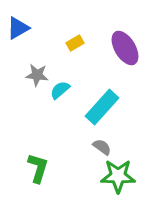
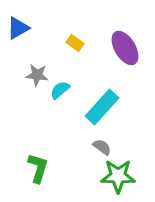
yellow rectangle: rotated 66 degrees clockwise
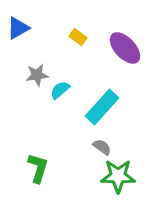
yellow rectangle: moved 3 px right, 6 px up
purple ellipse: rotated 12 degrees counterclockwise
gray star: rotated 15 degrees counterclockwise
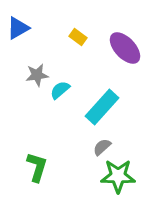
gray semicircle: rotated 78 degrees counterclockwise
green L-shape: moved 1 px left, 1 px up
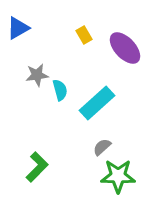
yellow rectangle: moved 6 px right, 2 px up; rotated 24 degrees clockwise
cyan semicircle: rotated 115 degrees clockwise
cyan rectangle: moved 5 px left, 4 px up; rotated 6 degrees clockwise
green L-shape: rotated 28 degrees clockwise
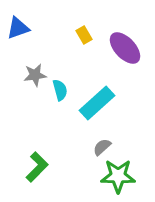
blue triangle: rotated 10 degrees clockwise
gray star: moved 2 px left
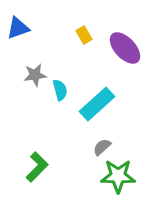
cyan rectangle: moved 1 px down
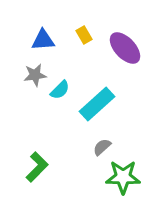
blue triangle: moved 25 px right, 12 px down; rotated 15 degrees clockwise
cyan semicircle: rotated 60 degrees clockwise
green star: moved 5 px right, 1 px down
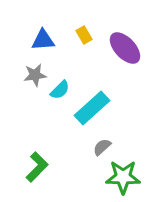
cyan rectangle: moved 5 px left, 4 px down
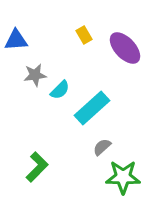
blue triangle: moved 27 px left
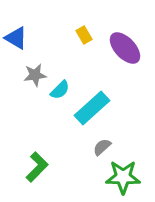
blue triangle: moved 2 px up; rotated 35 degrees clockwise
